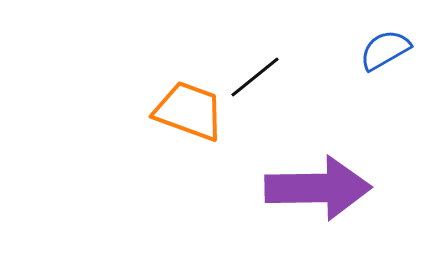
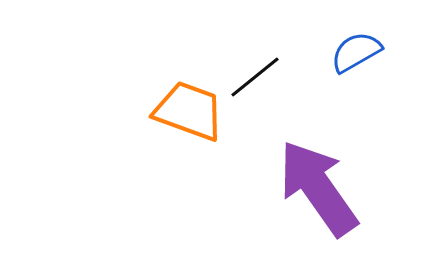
blue semicircle: moved 29 px left, 2 px down
purple arrow: rotated 124 degrees counterclockwise
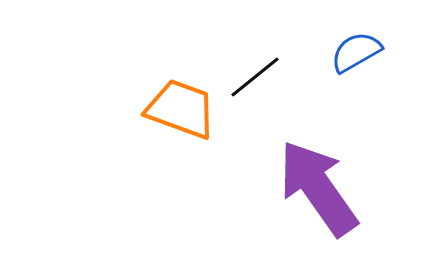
orange trapezoid: moved 8 px left, 2 px up
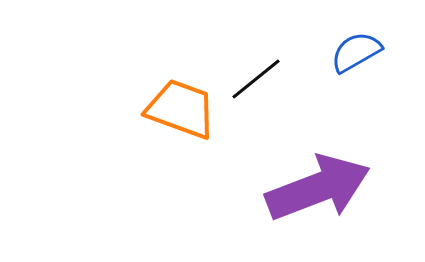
black line: moved 1 px right, 2 px down
purple arrow: rotated 104 degrees clockwise
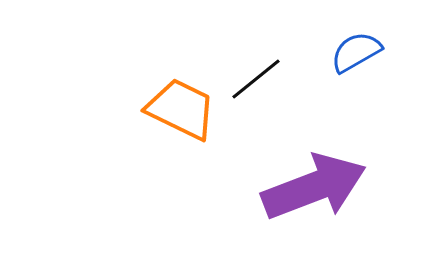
orange trapezoid: rotated 6 degrees clockwise
purple arrow: moved 4 px left, 1 px up
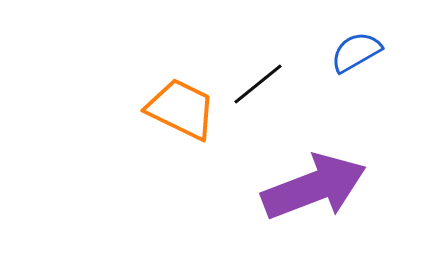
black line: moved 2 px right, 5 px down
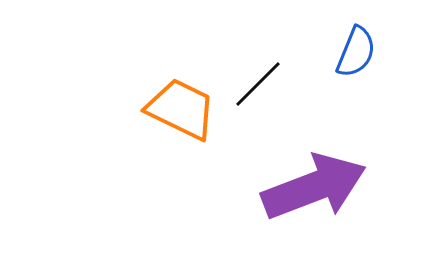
blue semicircle: rotated 142 degrees clockwise
black line: rotated 6 degrees counterclockwise
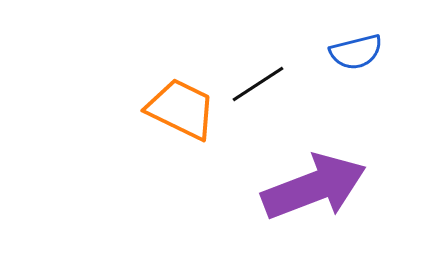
blue semicircle: rotated 54 degrees clockwise
black line: rotated 12 degrees clockwise
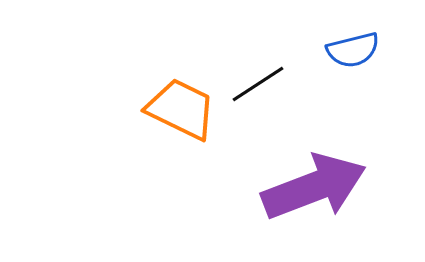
blue semicircle: moved 3 px left, 2 px up
